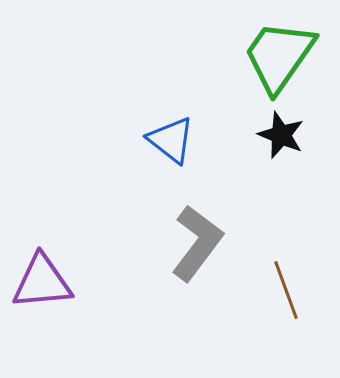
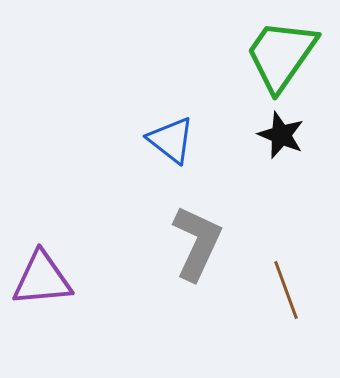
green trapezoid: moved 2 px right, 1 px up
gray L-shape: rotated 12 degrees counterclockwise
purple triangle: moved 3 px up
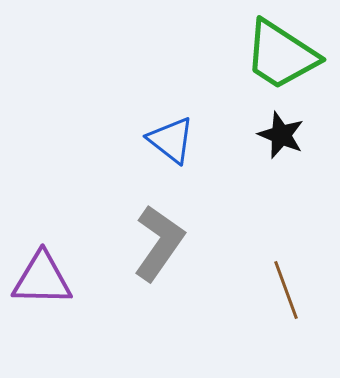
green trapezoid: rotated 92 degrees counterclockwise
gray L-shape: moved 38 px left; rotated 10 degrees clockwise
purple triangle: rotated 6 degrees clockwise
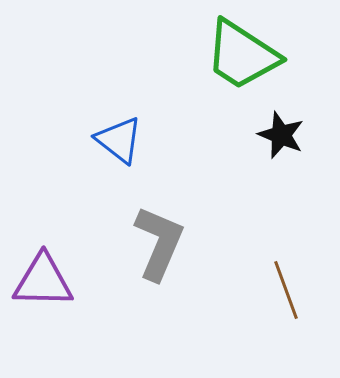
green trapezoid: moved 39 px left
blue triangle: moved 52 px left
gray L-shape: rotated 12 degrees counterclockwise
purple triangle: moved 1 px right, 2 px down
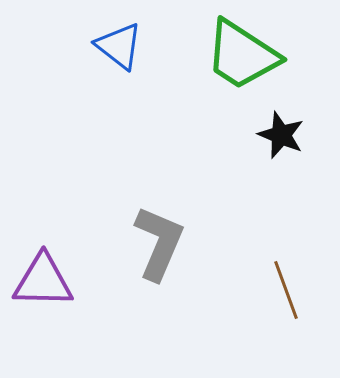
blue triangle: moved 94 px up
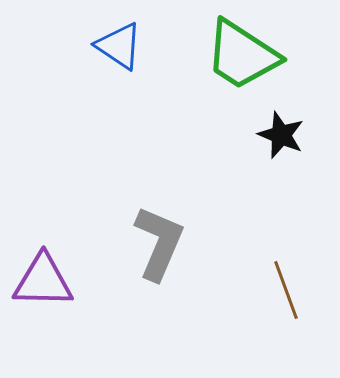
blue triangle: rotated 4 degrees counterclockwise
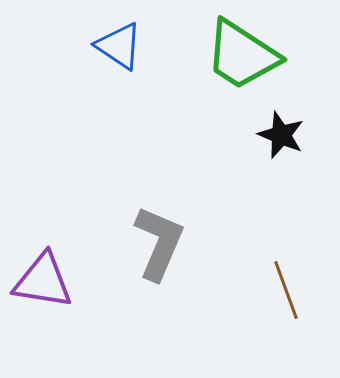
purple triangle: rotated 8 degrees clockwise
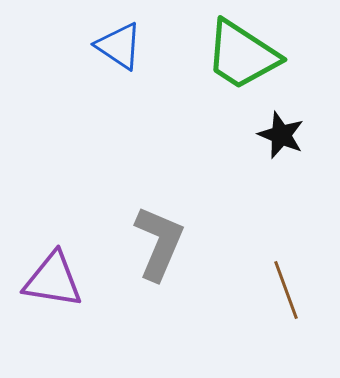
purple triangle: moved 10 px right, 1 px up
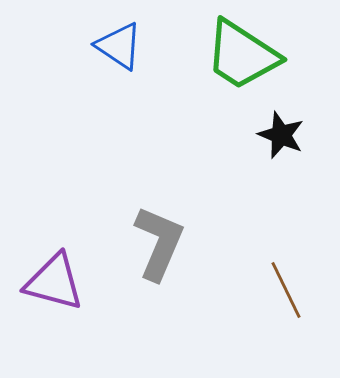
purple triangle: moved 1 px right, 2 px down; rotated 6 degrees clockwise
brown line: rotated 6 degrees counterclockwise
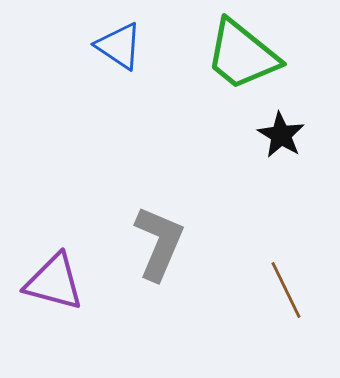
green trapezoid: rotated 6 degrees clockwise
black star: rotated 9 degrees clockwise
